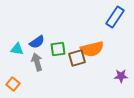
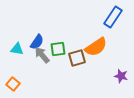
blue rectangle: moved 2 px left
blue semicircle: rotated 21 degrees counterclockwise
orange semicircle: moved 4 px right, 2 px up; rotated 20 degrees counterclockwise
gray arrow: moved 5 px right, 7 px up; rotated 24 degrees counterclockwise
purple star: rotated 16 degrees clockwise
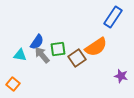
cyan triangle: moved 3 px right, 6 px down
brown square: rotated 18 degrees counterclockwise
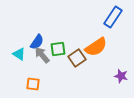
cyan triangle: moved 1 px left, 1 px up; rotated 24 degrees clockwise
orange square: moved 20 px right; rotated 32 degrees counterclockwise
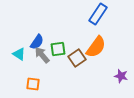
blue rectangle: moved 15 px left, 3 px up
orange semicircle: rotated 20 degrees counterclockwise
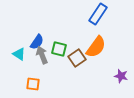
green square: moved 1 px right; rotated 21 degrees clockwise
gray arrow: rotated 18 degrees clockwise
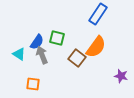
green square: moved 2 px left, 11 px up
brown square: rotated 18 degrees counterclockwise
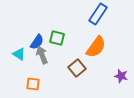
brown square: moved 10 px down; rotated 12 degrees clockwise
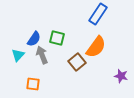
blue semicircle: moved 3 px left, 3 px up
cyan triangle: moved 1 px left, 1 px down; rotated 40 degrees clockwise
brown square: moved 6 px up
